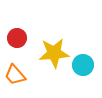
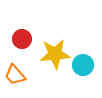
red circle: moved 5 px right, 1 px down
yellow star: moved 1 px right, 1 px down
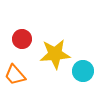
cyan circle: moved 6 px down
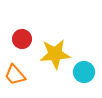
cyan circle: moved 1 px right, 1 px down
